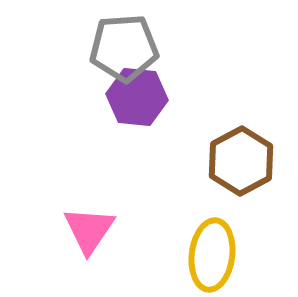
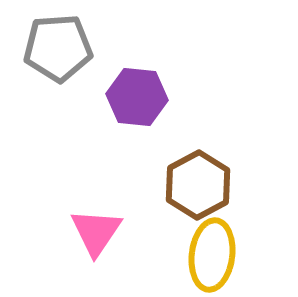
gray pentagon: moved 66 px left
brown hexagon: moved 43 px left, 24 px down
pink triangle: moved 7 px right, 2 px down
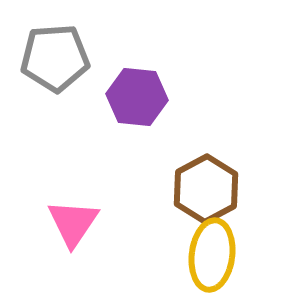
gray pentagon: moved 3 px left, 10 px down
brown hexagon: moved 8 px right, 4 px down
pink triangle: moved 23 px left, 9 px up
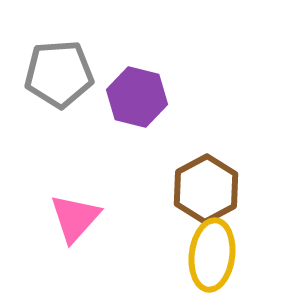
gray pentagon: moved 4 px right, 16 px down
purple hexagon: rotated 8 degrees clockwise
pink triangle: moved 2 px right, 5 px up; rotated 8 degrees clockwise
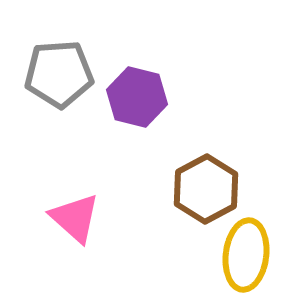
pink triangle: rotated 30 degrees counterclockwise
yellow ellipse: moved 34 px right
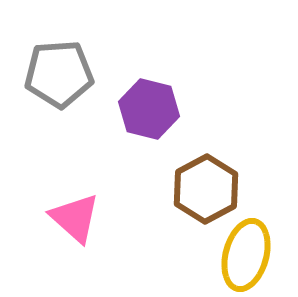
purple hexagon: moved 12 px right, 12 px down
yellow ellipse: rotated 8 degrees clockwise
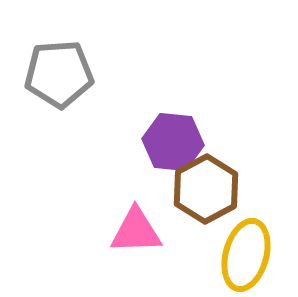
purple hexagon: moved 24 px right, 33 px down; rotated 8 degrees counterclockwise
pink triangle: moved 61 px right, 13 px down; rotated 44 degrees counterclockwise
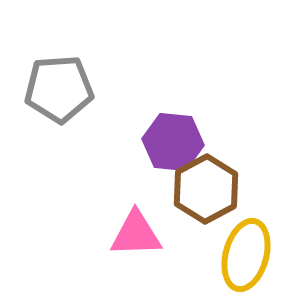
gray pentagon: moved 15 px down
pink triangle: moved 3 px down
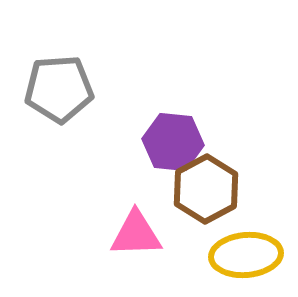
yellow ellipse: rotated 70 degrees clockwise
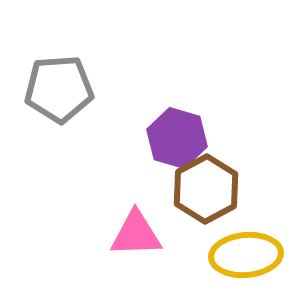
purple hexagon: moved 4 px right, 4 px up; rotated 10 degrees clockwise
